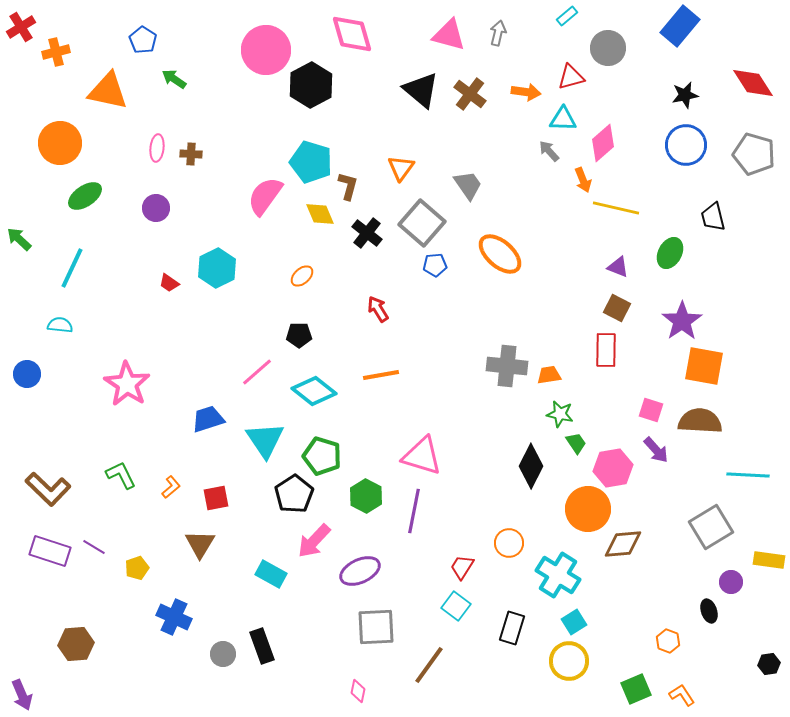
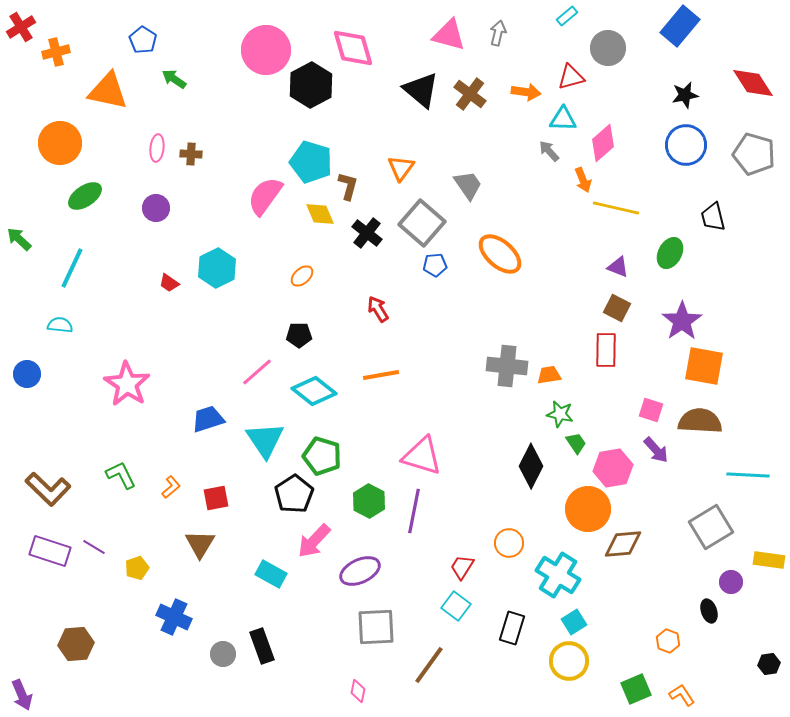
pink diamond at (352, 34): moved 1 px right, 14 px down
green hexagon at (366, 496): moved 3 px right, 5 px down
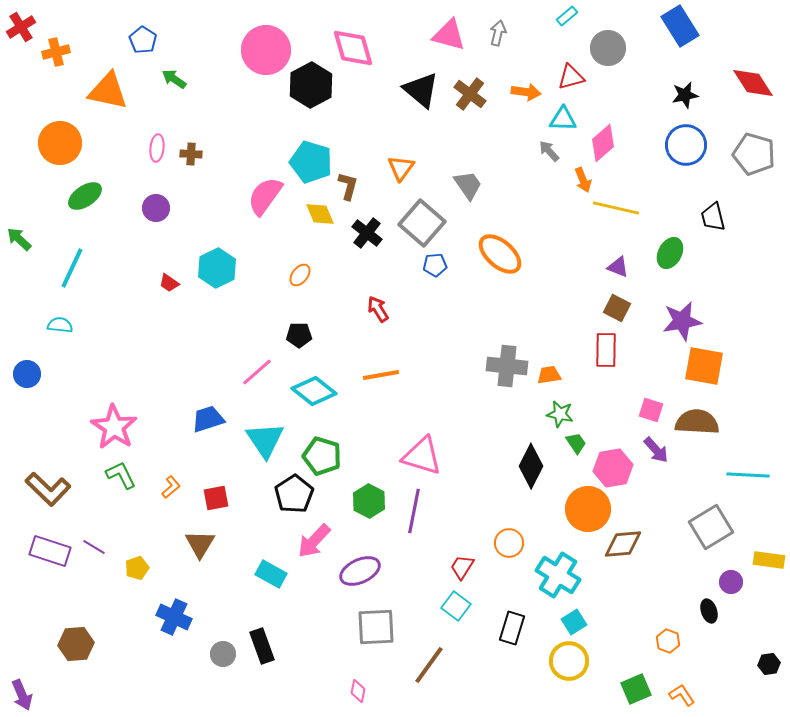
blue rectangle at (680, 26): rotated 72 degrees counterclockwise
orange ellipse at (302, 276): moved 2 px left, 1 px up; rotated 10 degrees counterclockwise
purple star at (682, 321): rotated 24 degrees clockwise
pink star at (127, 384): moved 13 px left, 43 px down
brown semicircle at (700, 421): moved 3 px left, 1 px down
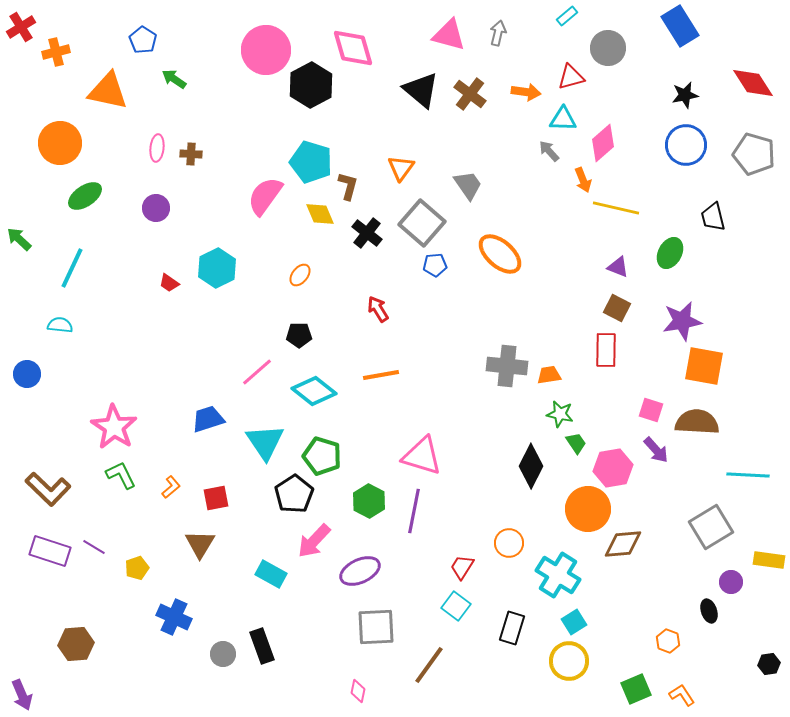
cyan triangle at (265, 440): moved 2 px down
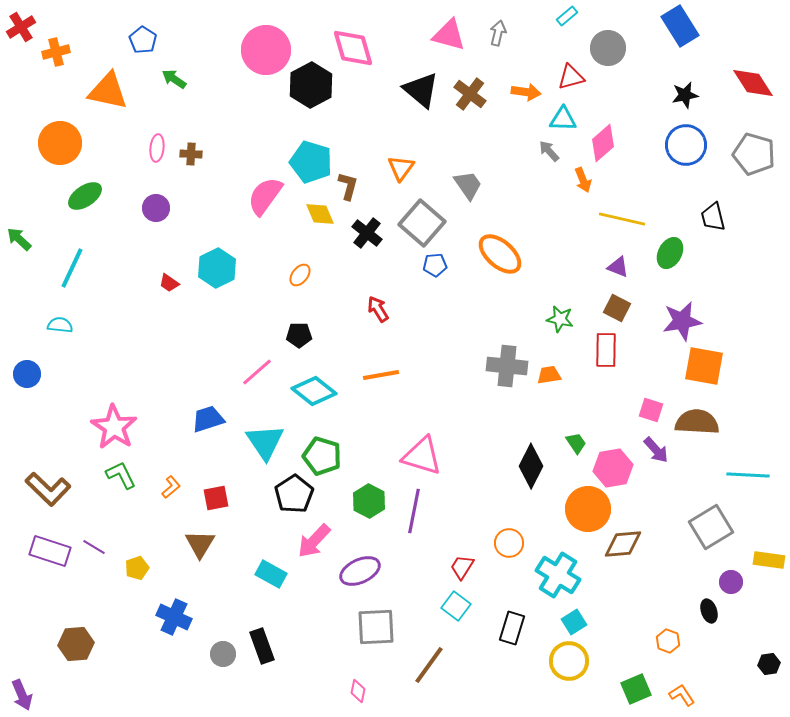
yellow line at (616, 208): moved 6 px right, 11 px down
green star at (560, 414): moved 95 px up
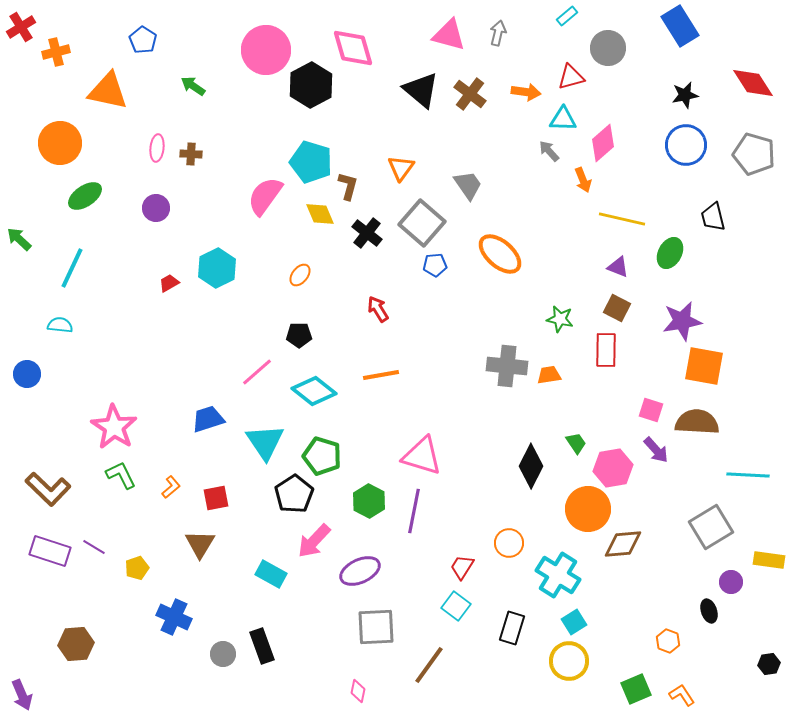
green arrow at (174, 79): moved 19 px right, 7 px down
red trapezoid at (169, 283): rotated 115 degrees clockwise
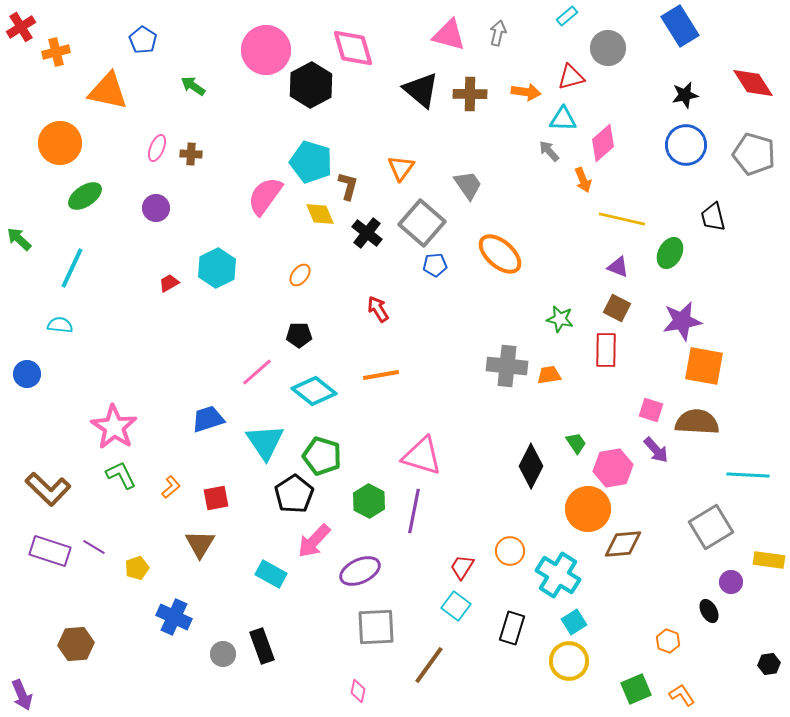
brown cross at (470, 94): rotated 36 degrees counterclockwise
pink ellipse at (157, 148): rotated 16 degrees clockwise
orange circle at (509, 543): moved 1 px right, 8 px down
black ellipse at (709, 611): rotated 10 degrees counterclockwise
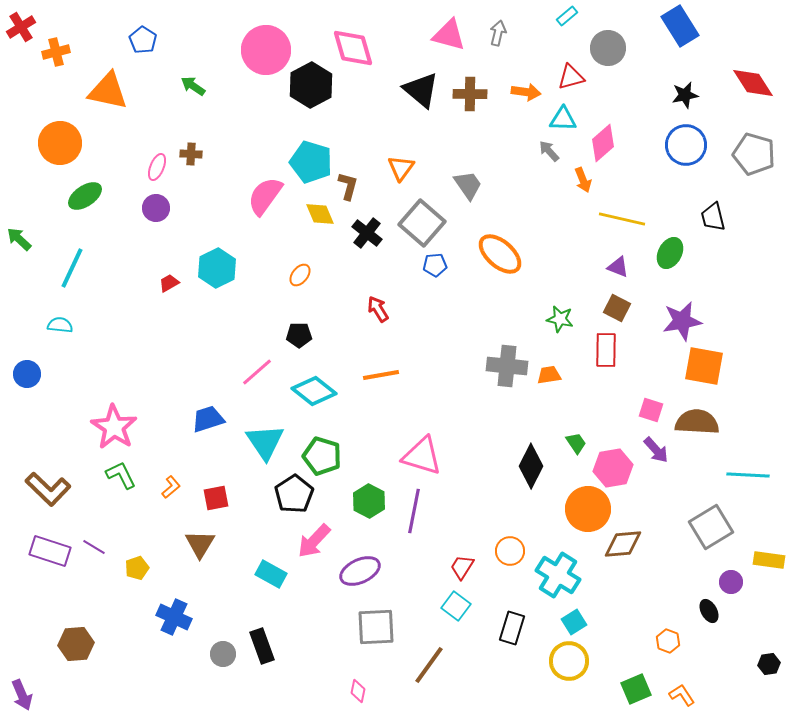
pink ellipse at (157, 148): moved 19 px down
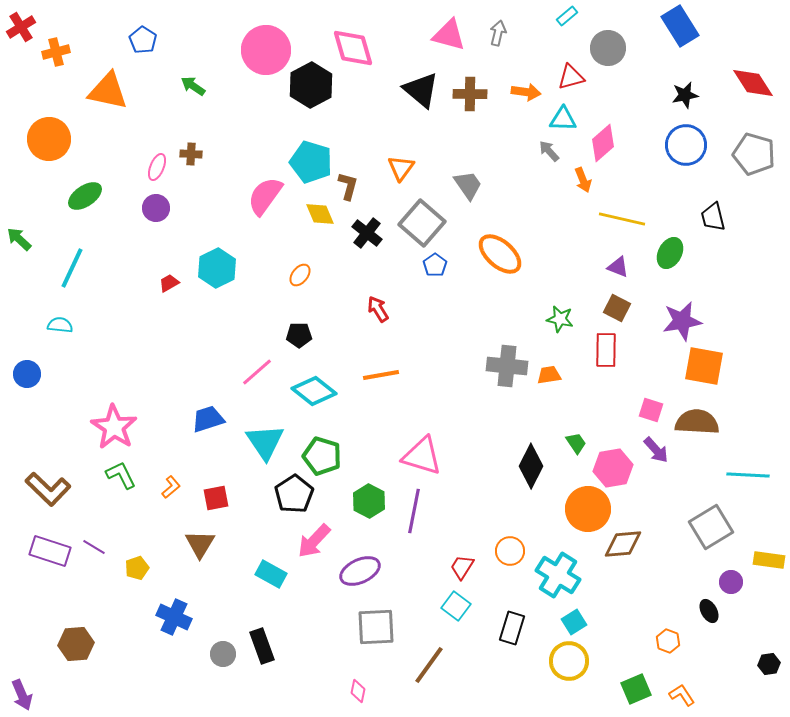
orange circle at (60, 143): moved 11 px left, 4 px up
blue pentagon at (435, 265): rotated 30 degrees counterclockwise
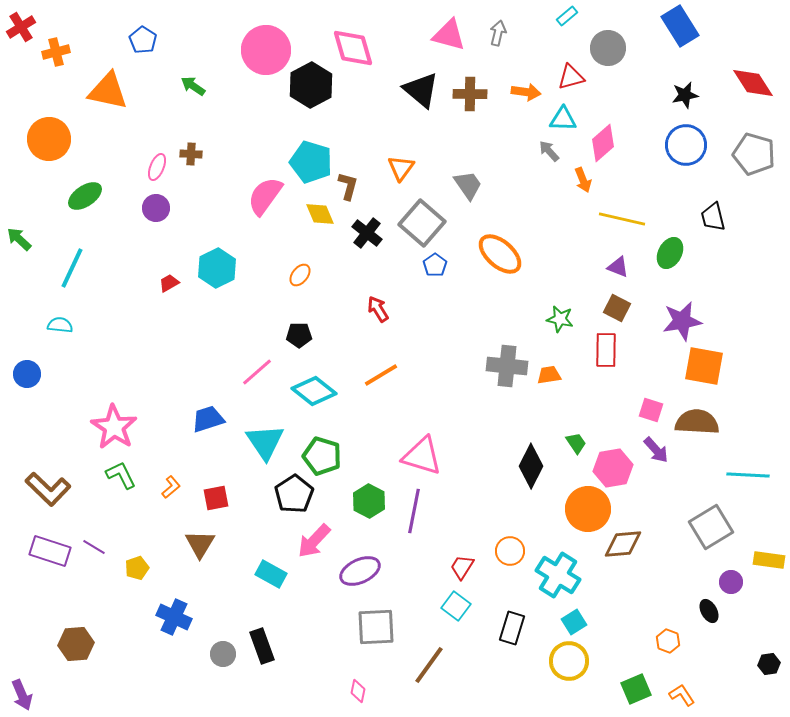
orange line at (381, 375): rotated 21 degrees counterclockwise
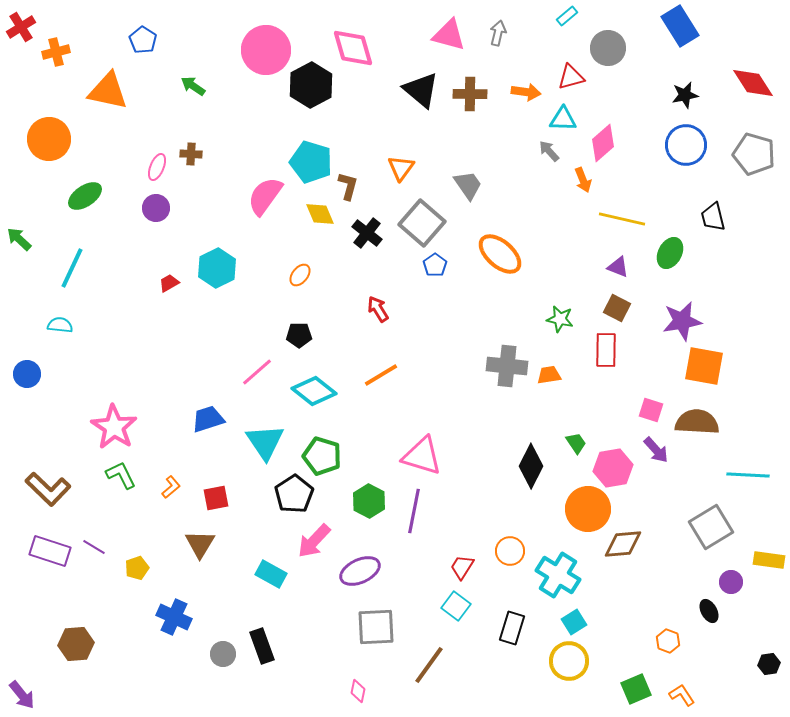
purple arrow at (22, 695): rotated 16 degrees counterclockwise
